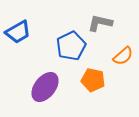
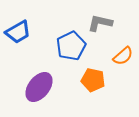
purple ellipse: moved 6 px left
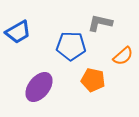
blue pentagon: rotated 28 degrees clockwise
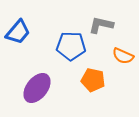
gray L-shape: moved 1 px right, 2 px down
blue trapezoid: rotated 20 degrees counterclockwise
orange semicircle: rotated 65 degrees clockwise
purple ellipse: moved 2 px left, 1 px down
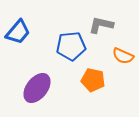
blue pentagon: rotated 8 degrees counterclockwise
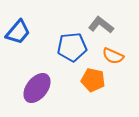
gray L-shape: rotated 25 degrees clockwise
blue pentagon: moved 1 px right, 1 px down
orange semicircle: moved 10 px left
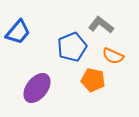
blue pentagon: rotated 16 degrees counterclockwise
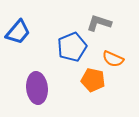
gray L-shape: moved 2 px left, 2 px up; rotated 20 degrees counterclockwise
orange semicircle: moved 3 px down
purple ellipse: rotated 44 degrees counterclockwise
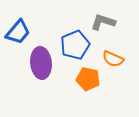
gray L-shape: moved 4 px right, 1 px up
blue pentagon: moved 3 px right, 2 px up
orange pentagon: moved 5 px left, 1 px up
purple ellipse: moved 4 px right, 25 px up
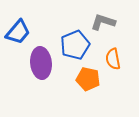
orange semicircle: rotated 55 degrees clockwise
